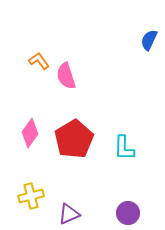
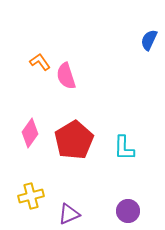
orange L-shape: moved 1 px right, 1 px down
red pentagon: moved 1 px down
purple circle: moved 2 px up
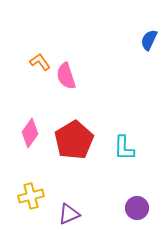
purple circle: moved 9 px right, 3 px up
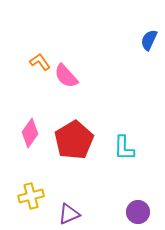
pink semicircle: rotated 24 degrees counterclockwise
purple circle: moved 1 px right, 4 px down
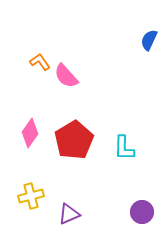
purple circle: moved 4 px right
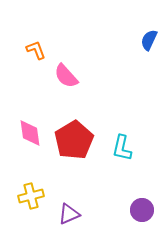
orange L-shape: moved 4 px left, 12 px up; rotated 15 degrees clockwise
pink diamond: rotated 44 degrees counterclockwise
cyan L-shape: moved 2 px left; rotated 12 degrees clockwise
purple circle: moved 2 px up
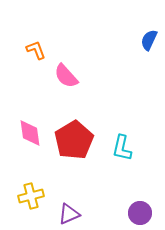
purple circle: moved 2 px left, 3 px down
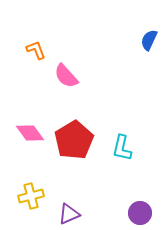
pink diamond: rotated 28 degrees counterclockwise
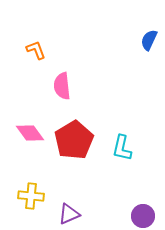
pink semicircle: moved 4 px left, 10 px down; rotated 36 degrees clockwise
yellow cross: rotated 20 degrees clockwise
purple circle: moved 3 px right, 3 px down
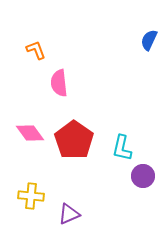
pink semicircle: moved 3 px left, 3 px up
red pentagon: rotated 6 degrees counterclockwise
purple circle: moved 40 px up
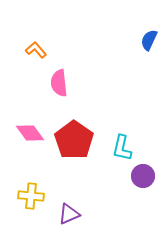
orange L-shape: rotated 20 degrees counterclockwise
